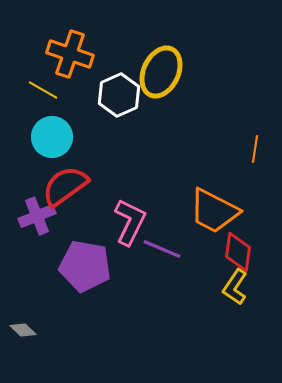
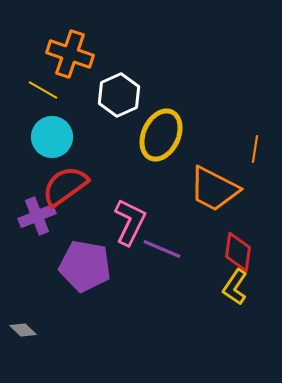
yellow ellipse: moved 63 px down
orange trapezoid: moved 22 px up
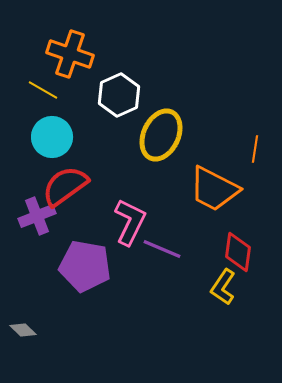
yellow L-shape: moved 12 px left
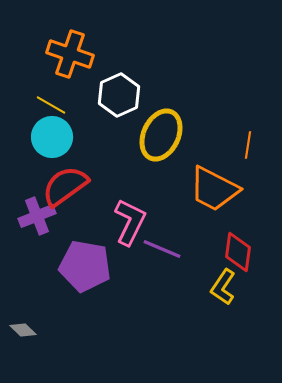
yellow line: moved 8 px right, 15 px down
orange line: moved 7 px left, 4 px up
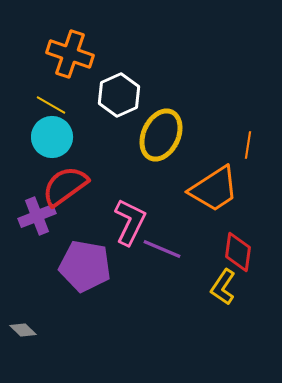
orange trapezoid: rotated 60 degrees counterclockwise
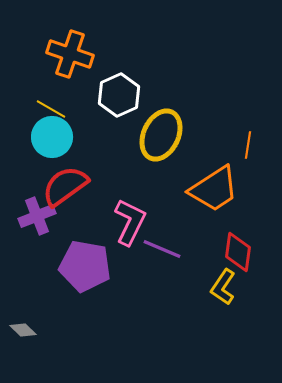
yellow line: moved 4 px down
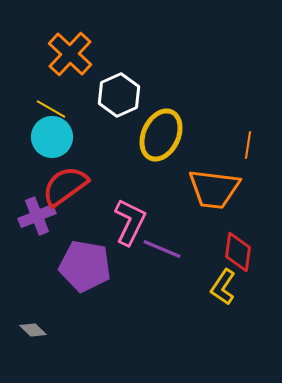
orange cross: rotated 24 degrees clockwise
orange trapezoid: rotated 40 degrees clockwise
gray diamond: moved 10 px right
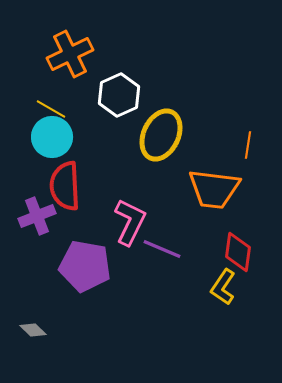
orange cross: rotated 21 degrees clockwise
red semicircle: rotated 57 degrees counterclockwise
